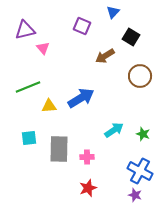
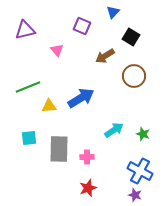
pink triangle: moved 14 px right, 2 px down
brown circle: moved 6 px left
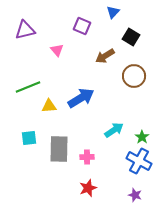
green star: moved 1 px left, 3 px down; rotated 16 degrees clockwise
blue cross: moved 1 px left, 10 px up
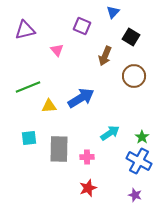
brown arrow: rotated 36 degrees counterclockwise
cyan arrow: moved 4 px left, 3 px down
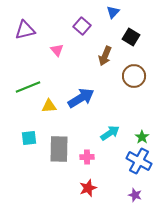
purple square: rotated 18 degrees clockwise
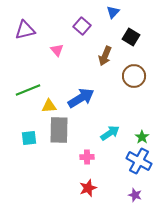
green line: moved 3 px down
gray rectangle: moved 19 px up
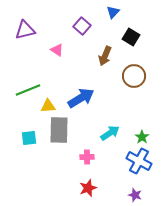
pink triangle: rotated 16 degrees counterclockwise
yellow triangle: moved 1 px left
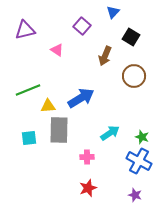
green star: rotated 16 degrees counterclockwise
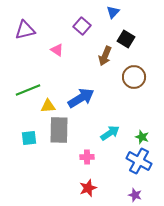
black square: moved 5 px left, 2 px down
brown circle: moved 1 px down
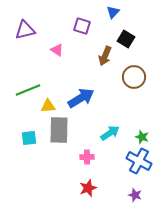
purple square: rotated 24 degrees counterclockwise
